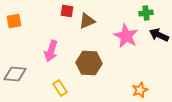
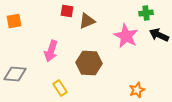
orange star: moved 3 px left
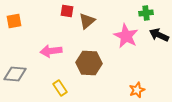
brown triangle: rotated 18 degrees counterclockwise
pink arrow: rotated 65 degrees clockwise
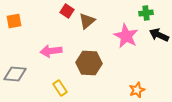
red square: rotated 24 degrees clockwise
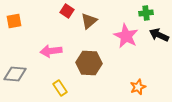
brown triangle: moved 2 px right
orange star: moved 1 px right, 3 px up
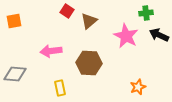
yellow rectangle: rotated 21 degrees clockwise
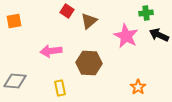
gray diamond: moved 7 px down
orange star: rotated 14 degrees counterclockwise
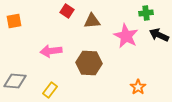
brown triangle: moved 3 px right; rotated 36 degrees clockwise
yellow rectangle: moved 10 px left, 2 px down; rotated 49 degrees clockwise
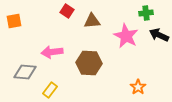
pink arrow: moved 1 px right, 1 px down
gray diamond: moved 10 px right, 9 px up
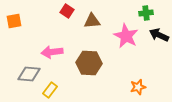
gray diamond: moved 4 px right, 2 px down
orange star: rotated 21 degrees clockwise
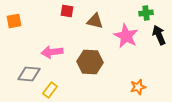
red square: rotated 24 degrees counterclockwise
brown triangle: moved 3 px right; rotated 18 degrees clockwise
black arrow: rotated 42 degrees clockwise
brown hexagon: moved 1 px right, 1 px up
